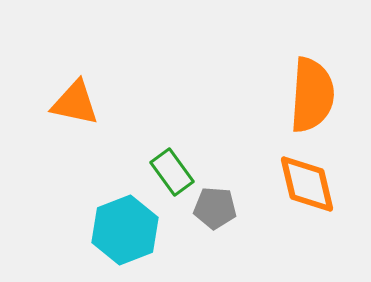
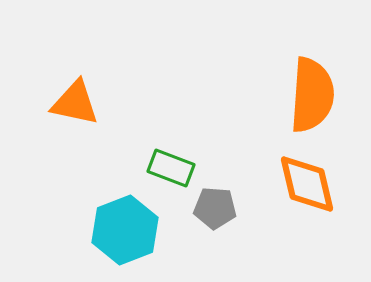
green rectangle: moved 1 px left, 4 px up; rotated 33 degrees counterclockwise
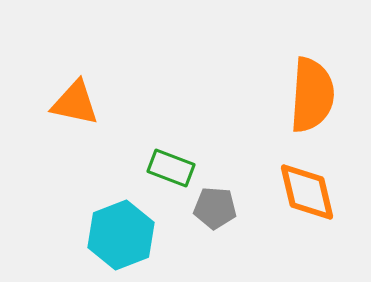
orange diamond: moved 8 px down
cyan hexagon: moved 4 px left, 5 px down
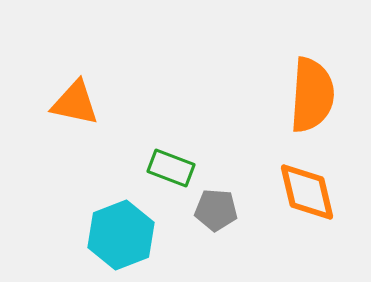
gray pentagon: moved 1 px right, 2 px down
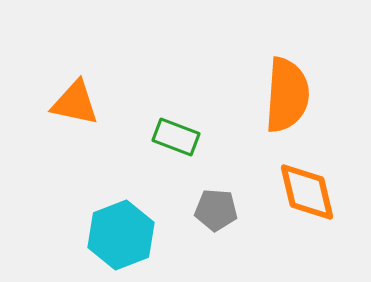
orange semicircle: moved 25 px left
green rectangle: moved 5 px right, 31 px up
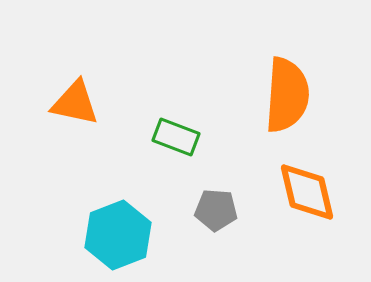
cyan hexagon: moved 3 px left
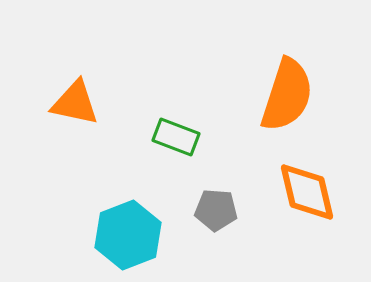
orange semicircle: rotated 14 degrees clockwise
cyan hexagon: moved 10 px right
